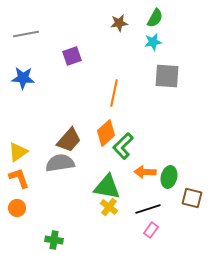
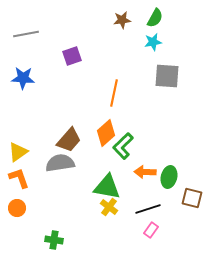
brown star: moved 3 px right, 3 px up
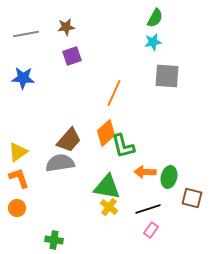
brown star: moved 56 px left, 7 px down
orange line: rotated 12 degrees clockwise
green L-shape: rotated 60 degrees counterclockwise
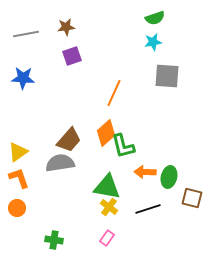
green semicircle: rotated 42 degrees clockwise
pink rectangle: moved 44 px left, 8 px down
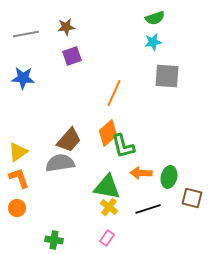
orange diamond: moved 2 px right
orange arrow: moved 4 px left, 1 px down
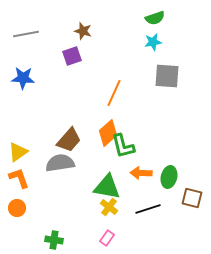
brown star: moved 17 px right, 4 px down; rotated 24 degrees clockwise
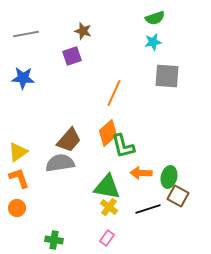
brown square: moved 14 px left, 2 px up; rotated 15 degrees clockwise
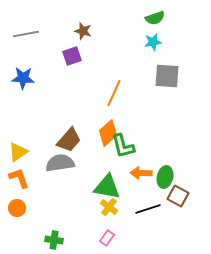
green ellipse: moved 4 px left
